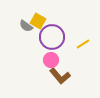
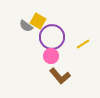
pink circle: moved 4 px up
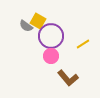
purple circle: moved 1 px left, 1 px up
brown L-shape: moved 8 px right, 2 px down
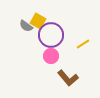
purple circle: moved 1 px up
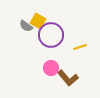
yellow line: moved 3 px left, 3 px down; rotated 16 degrees clockwise
pink circle: moved 12 px down
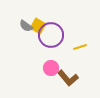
yellow square: moved 5 px down
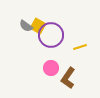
brown L-shape: rotated 75 degrees clockwise
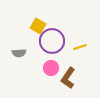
gray semicircle: moved 7 px left, 27 px down; rotated 40 degrees counterclockwise
purple circle: moved 1 px right, 6 px down
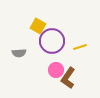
pink circle: moved 5 px right, 2 px down
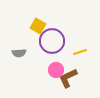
yellow line: moved 5 px down
brown L-shape: rotated 30 degrees clockwise
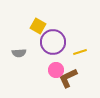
purple circle: moved 1 px right, 1 px down
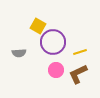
brown L-shape: moved 10 px right, 4 px up
